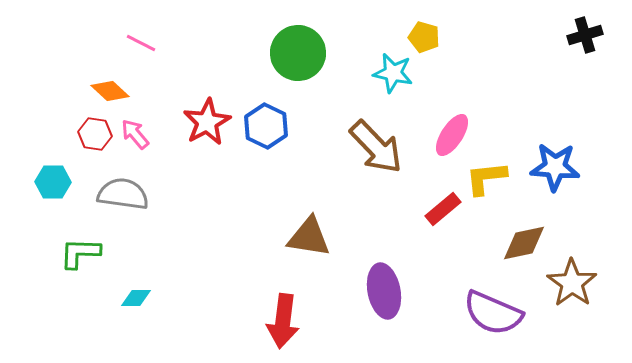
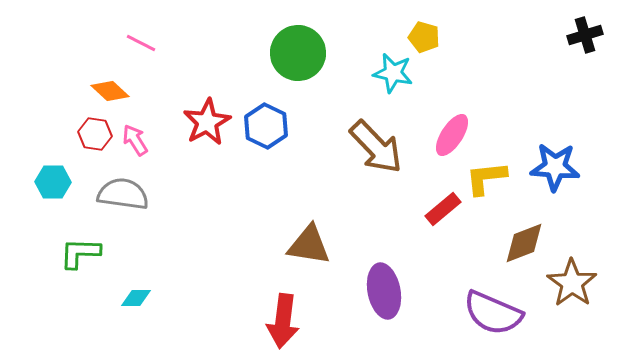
pink arrow: moved 6 px down; rotated 8 degrees clockwise
brown triangle: moved 8 px down
brown diamond: rotated 9 degrees counterclockwise
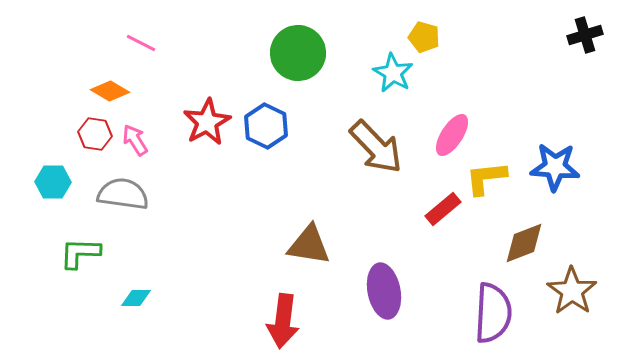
cyan star: rotated 18 degrees clockwise
orange diamond: rotated 12 degrees counterclockwise
brown star: moved 8 px down
purple semicircle: rotated 110 degrees counterclockwise
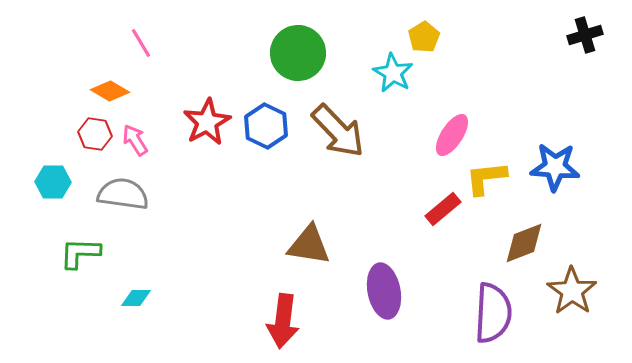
yellow pentagon: rotated 24 degrees clockwise
pink line: rotated 32 degrees clockwise
brown arrow: moved 38 px left, 16 px up
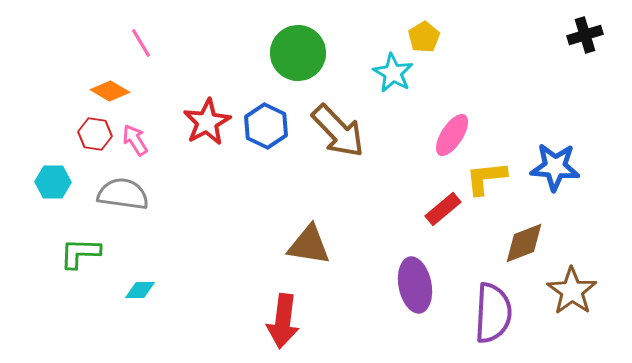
purple ellipse: moved 31 px right, 6 px up
cyan diamond: moved 4 px right, 8 px up
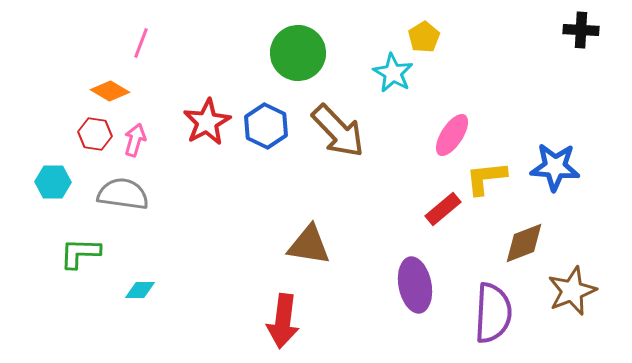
black cross: moved 4 px left, 5 px up; rotated 20 degrees clockwise
pink line: rotated 52 degrees clockwise
pink arrow: rotated 48 degrees clockwise
brown star: rotated 15 degrees clockwise
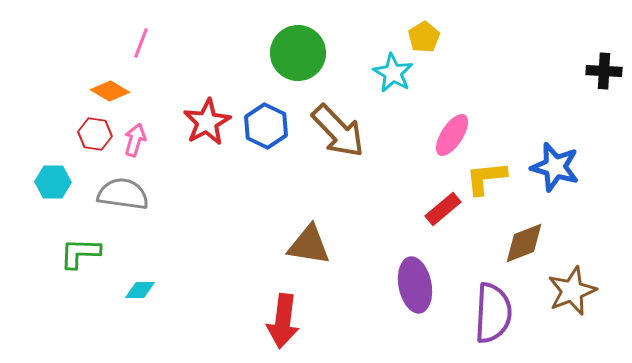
black cross: moved 23 px right, 41 px down
blue star: rotated 12 degrees clockwise
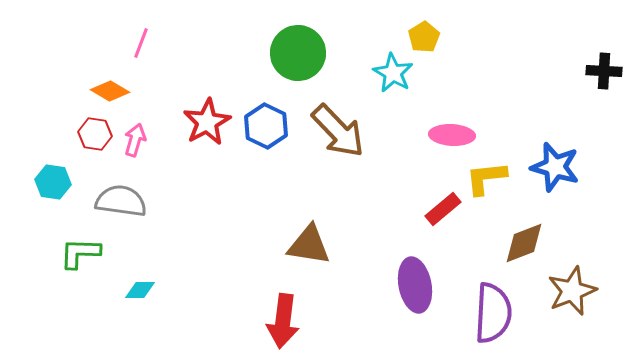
pink ellipse: rotated 60 degrees clockwise
cyan hexagon: rotated 8 degrees clockwise
gray semicircle: moved 2 px left, 7 px down
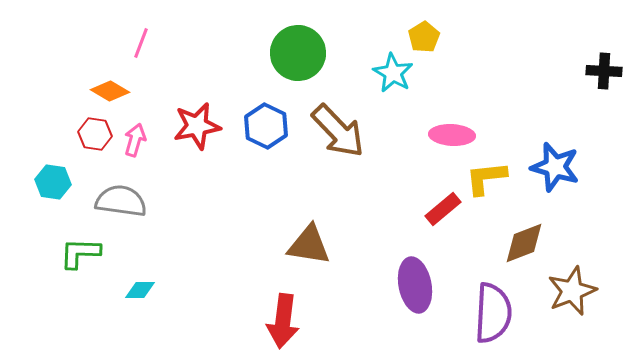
red star: moved 10 px left, 4 px down; rotated 18 degrees clockwise
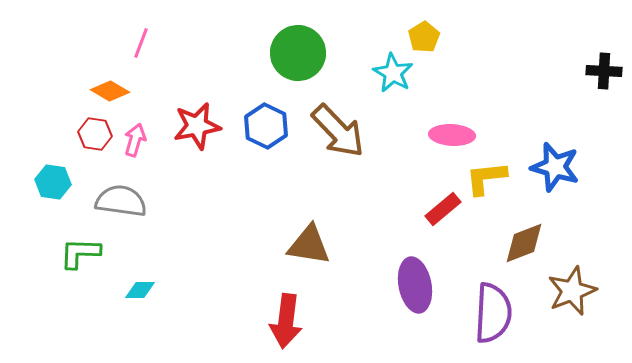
red arrow: moved 3 px right
